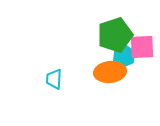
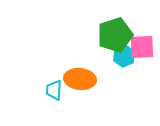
orange ellipse: moved 30 px left, 7 px down; rotated 12 degrees clockwise
cyan trapezoid: moved 11 px down
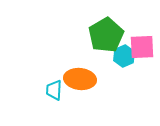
green pentagon: moved 9 px left; rotated 12 degrees counterclockwise
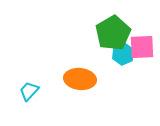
green pentagon: moved 7 px right, 2 px up
cyan hexagon: moved 1 px left, 2 px up
cyan trapezoid: moved 25 px left, 1 px down; rotated 40 degrees clockwise
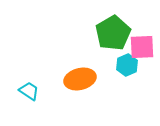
cyan hexagon: moved 4 px right, 11 px down
orange ellipse: rotated 20 degrees counterclockwise
cyan trapezoid: rotated 80 degrees clockwise
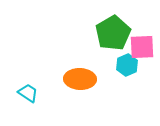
orange ellipse: rotated 16 degrees clockwise
cyan trapezoid: moved 1 px left, 2 px down
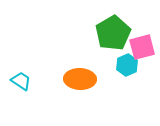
pink square: rotated 12 degrees counterclockwise
cyan trapezoid: moved 7 px left, 12 px up
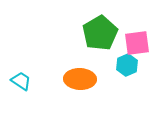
green pentagon: moved 13 px left
pink square: moved 5 px left, 4 px up; rotated 8 degrees clockwise
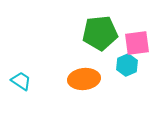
green pentagon: rotated 24 degrees clockwise
orange ellipse: moved 4 px right; rotated 8 degrees counterclockwise
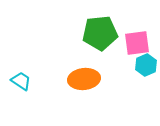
cyan hexagon: moved 19 px right
